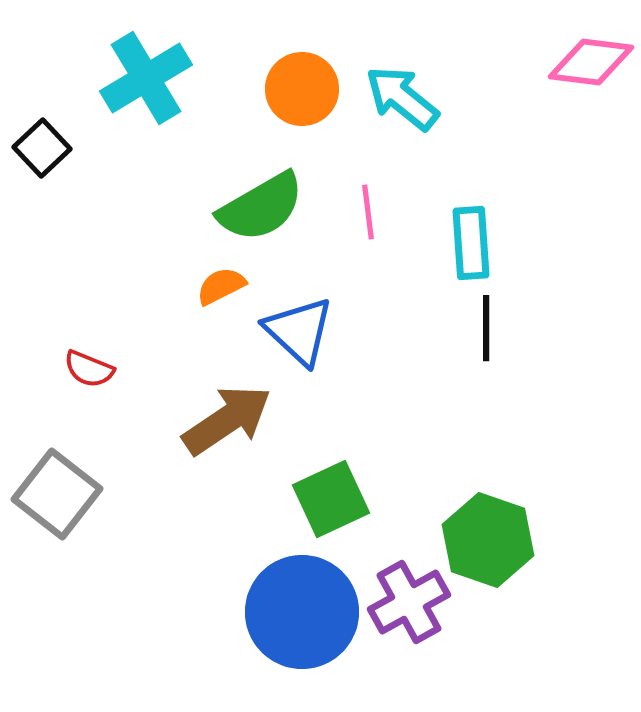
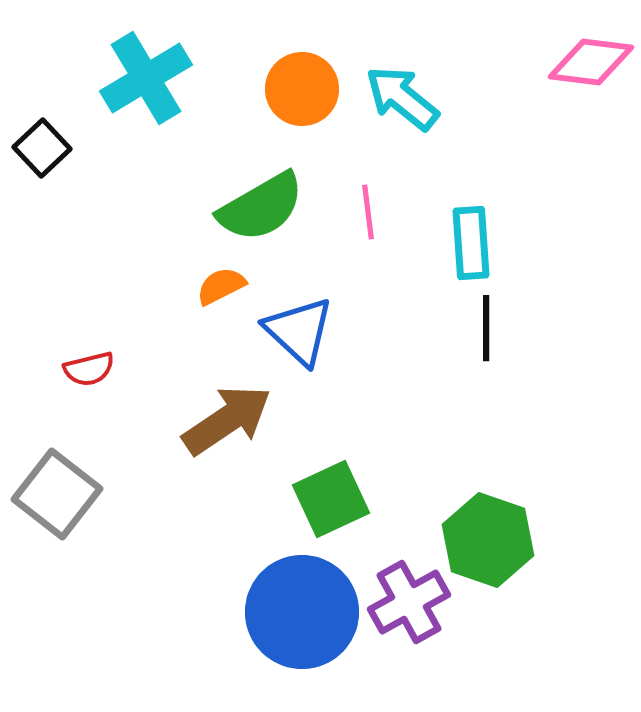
red semicircle: rotated 36 degrees counterclockwise
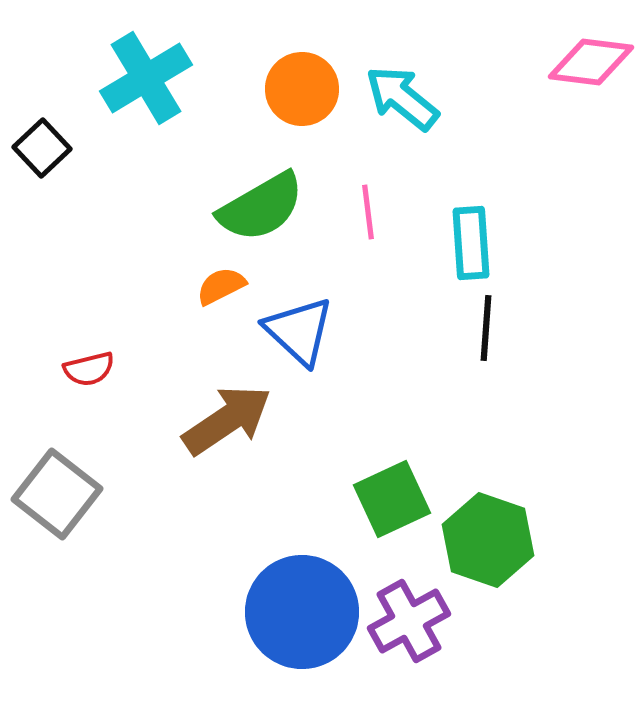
black line: rotated 4 degrees clockwise
green square: moved 61 px right
purple cross: moved 19 px down
